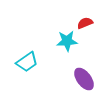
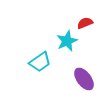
cyan star: rotated 20 degrees counterclockwise
cyan trapezoid: moved 13 px right
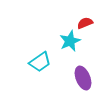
cyan star: moved 3 px right
purple ellipse: moved 1 px left, 1 px up; rotated 15 degrees clockwise
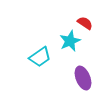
red semicircle: rotated 56 degrees clockwise
cyan trapezoid: moved 5 px up
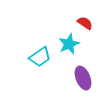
cyan star: moved 1 px left, 3 px down
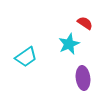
cyan trapezoid: moved 14 px left
purple ellipse: rotated 15 degrees clockwise
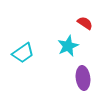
cyan star: moved 1 px left, 2 px down
cyan trapezoid: moved 3 px left, 4 px up
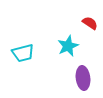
red semicircle: moved 5 px right
cyan trapezoid: rotated 20 degrees clockwise
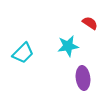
cyan star: rotated 15 degrees clockwise
cyan trapezoid: rotated 30 degrees counterclockwise
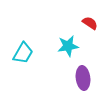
cyan trapezoid: rotated 15 degrees counterclockwise
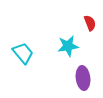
red semicircle: rotated 35 degrees clockwise
cyan trapezoid: rotated 70 degrees counterclockwise
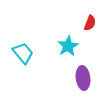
red semicircle: rotated 42 degrees clockwise
cyan star: rotated 20 degrees counterclockwise
